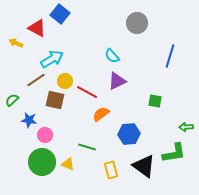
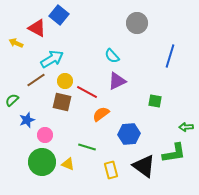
blue square: moved 1 px left, 1 px down
brown square: moved 7 px right, 2 px down
blue star: moved 2 px left; rotated 28 degrees counterclockwise
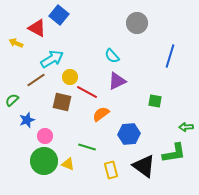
yellow circle: moved 5 px right, 4 px up
pink circle: moved 1 px down
green circle: moved 2 px right, 1 px up
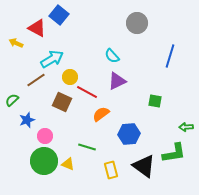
brown square: rotated 12 degrees clockwise
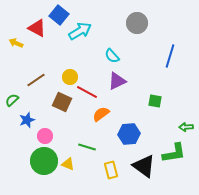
cyan arrow: moved 28 px right, 28 px up
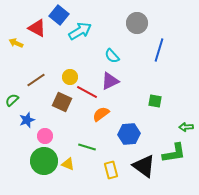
blue line: moved 11 px left, 6 px up
purple triangle: moved 7 px left
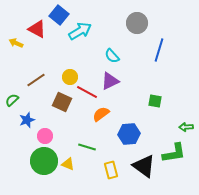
red triangle: moved 1 px down
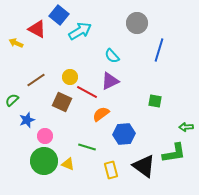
blue hexagon: moved 5 px left
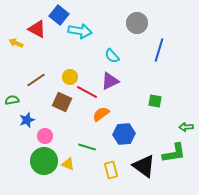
cyan arrow: rotated 40 degrees clockwise
green semicircle: rotated 32 degrees clockwise
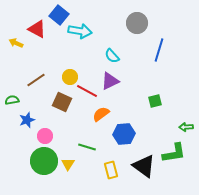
red line: moved 1 px up
green square: rotated 24 degrees counterclockwise
yellow triangle: rotated 40 degrees clockwise
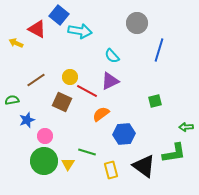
green line: moved 5 px down
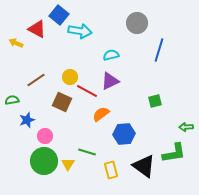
cyan semicircle: moved 1 px left, 1 px up; rotated 119 degrees clockwise
